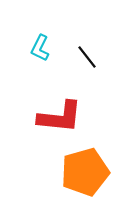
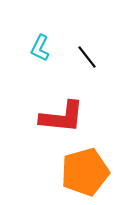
red L-shape: moved 2 px right
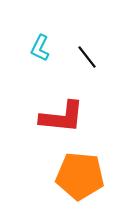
orange pentagon: moved 5 px left, 4 px down; rotated 21 degrees clockwise
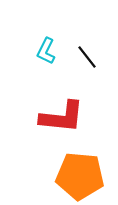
cyan L-shape: moved 6 px right, 3 px down
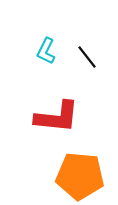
red L-shape: moved 5 px left
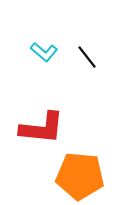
cyan L-shape: moved 2 px left, 1 px down; rotated 76 degrees counterclockwise
red L-shape: moved 15 px left, 11 px down
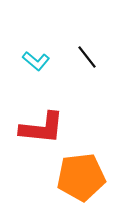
cyan L-shape: moved 8 px left, 9 px down
orange pentagon: moved 1 px right, 1 px down; rotated 12 degrees counterclockwise
